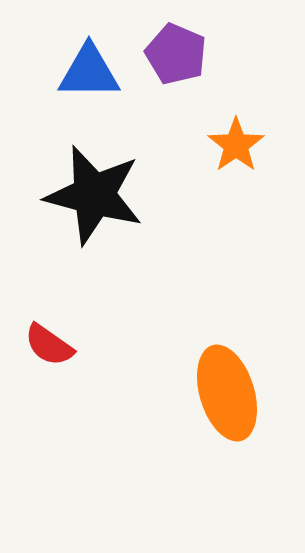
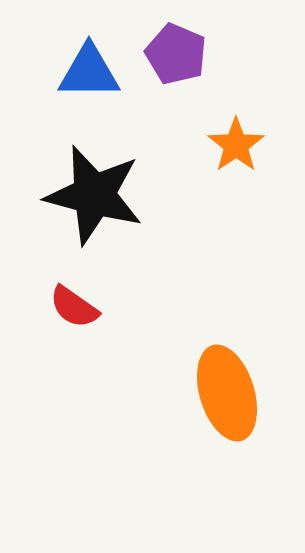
red semicircle: moved 25 px right, 38 px up
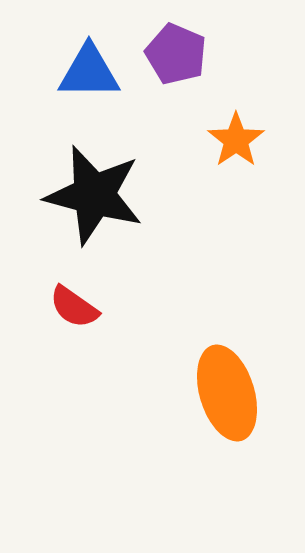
orange star: moved 5 px up
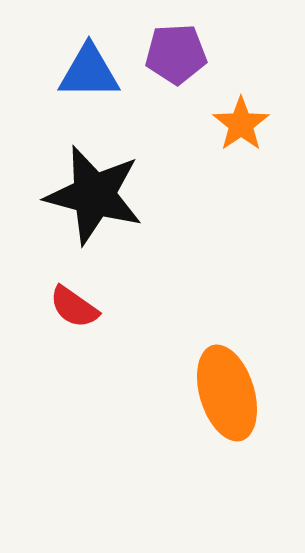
purple pentagon: rotated 26 degrees counterclockwise
orange star: moved 5 px right, 16 px up
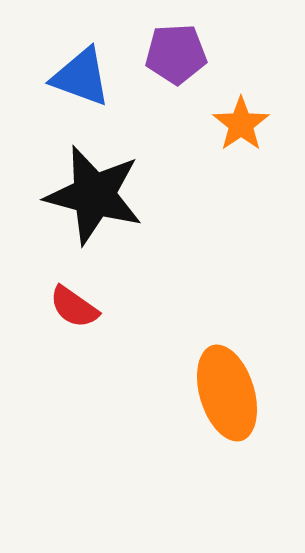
blue triangle: moved 8 px left, 5 px down; rotated 20 degrees clockwise
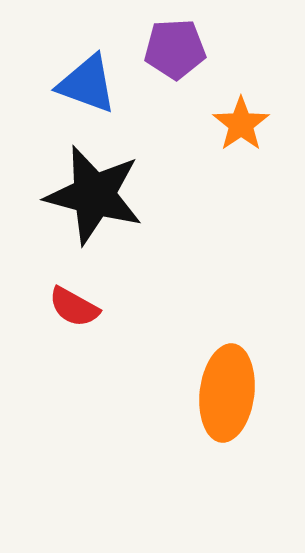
purple pentagon: moved 1 px left, 5 px up
blue triangle: moved 6 px right, 7 px down
red semicircle: rotated 6 degrees counterclockwise
orange ellipse: rotated 24 degrees clockwise
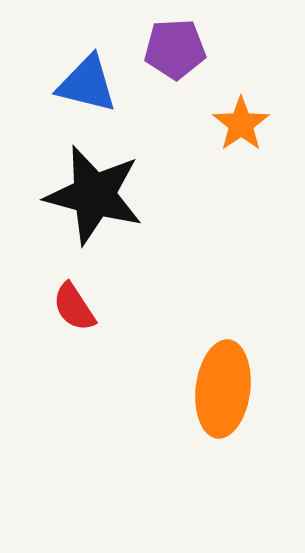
blue triangle: rotated 6 degrees counterclockwise
red semicircle: rotated 28 degrees clockwise
orange ellipse: moved 4 px left, 4 px up
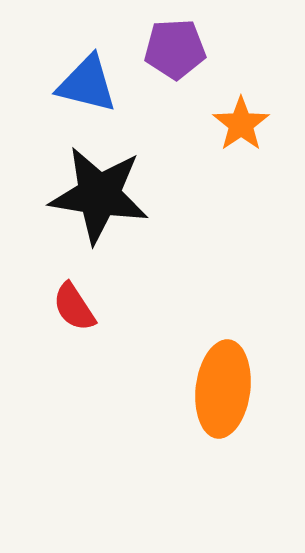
black star: moved 5 px right; rotated 6 degrees counterclockwise
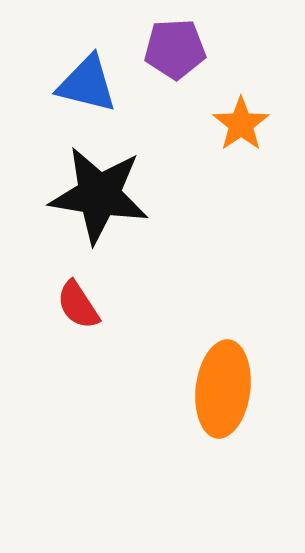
red semicircle: moved 4 px right, 2 px up
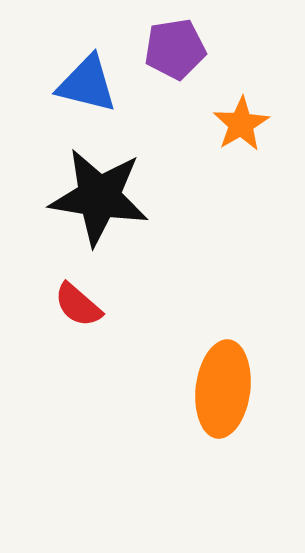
purple pentagon: rotated 6 degrees counterclockwise
orange star: rotated 4 degrees clockwise
black star: moved 2 px down
red semicircle: rotated 16 degrees counterclockwise
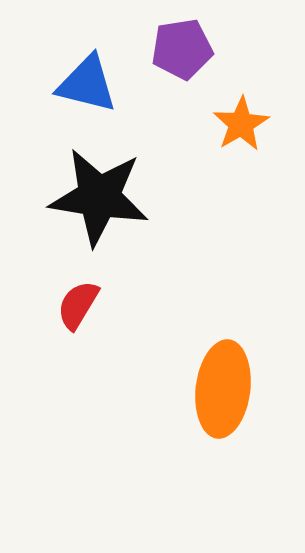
purple pentagon: moved 7 px right
red semicircle: rotated 80 degrees clockwise
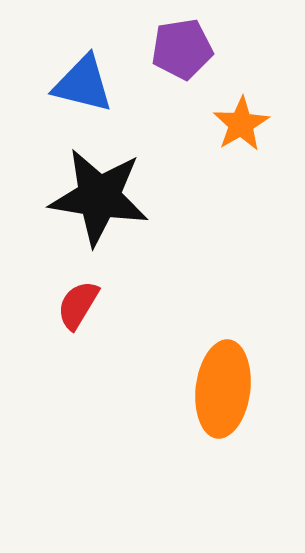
blue triangle: moved 4 px left
